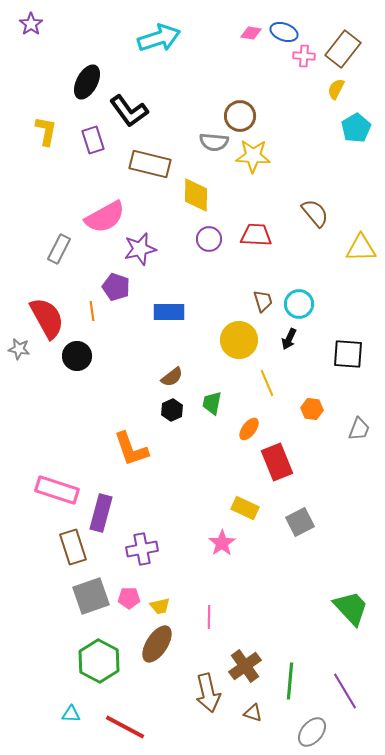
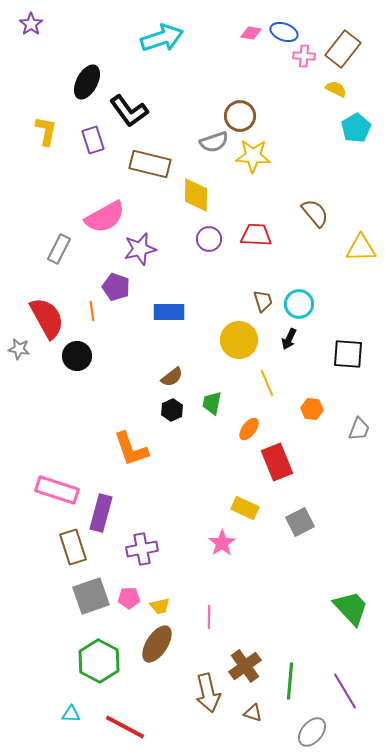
cyan arrow at (159, 38): moved 3 px right
yellow semicircle at (336, 89): rotated 90 degrees clockwise
gray semicircle at (214, 142): rotated 24 degrees counterclockwise
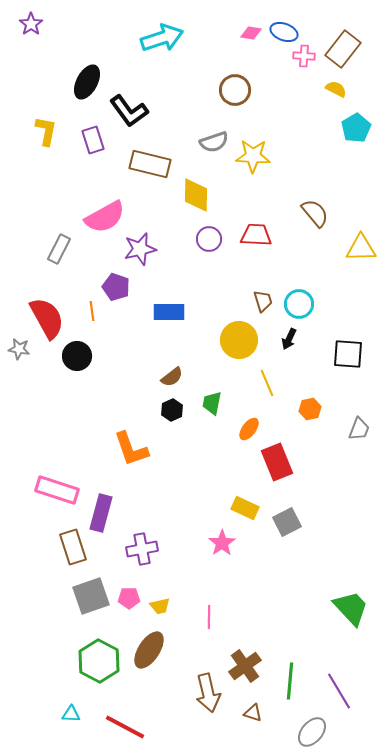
brown circle at (240, 116): moved 5 px left, 26 px up
orange hexagon at (312, 409): moved 2 px left; rotated 20 degrees counterclockwise
gray square at (300, 522): moved 13 px left
brown ellipse at (157, 644): moved 8 px left, 6 px down
purple line at (345, 691): moved 6 px left
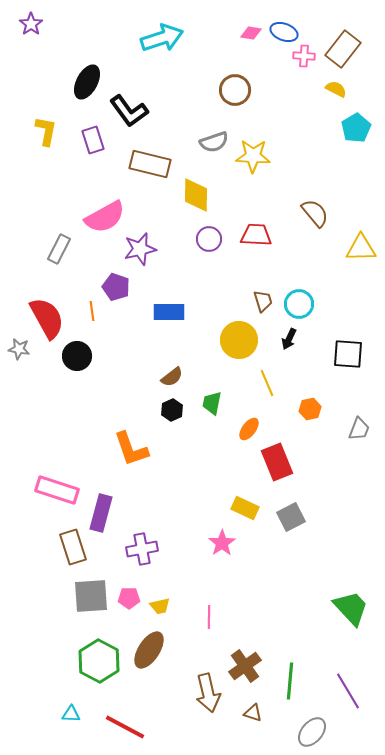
gray square at (287, 522): moved 4 px right, 5 px up
gray square at (91, 596): rotated 15 degrees clockwise
purple line at (339, 691): moved 9 px right
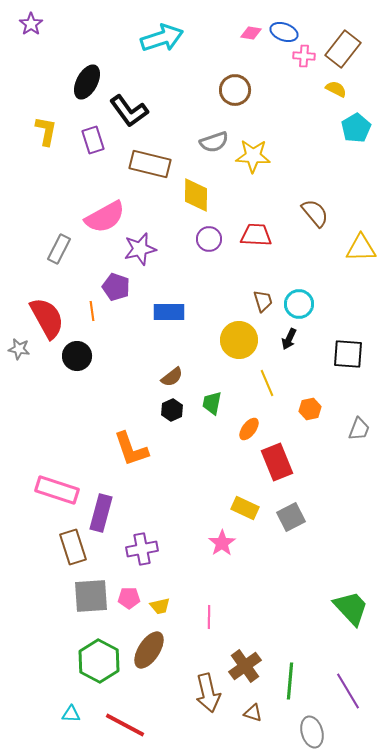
red line at (125, 727): moved 2 px up
gray ellipse at (312, 732): rotated 56 degrees counterclockwise
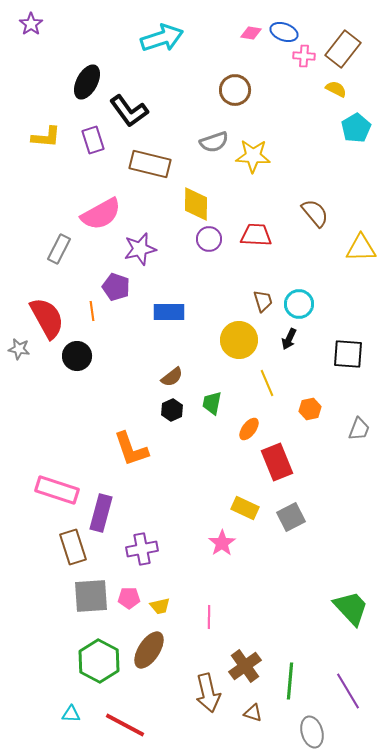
yellow L-shape at (46, 131): moved 6 px down; rotated 84 degrees clockwise
yellow diamond at (196, 195): moved 9 px down
pink semicircle at (105, 217): moved 4 px left, 3 px up
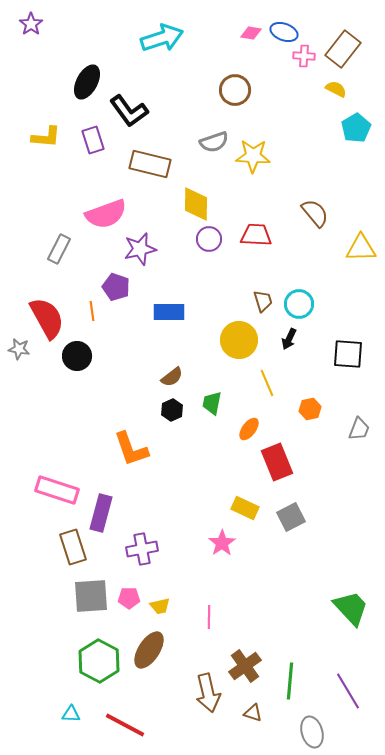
pink semicircle at (101, 214): moved 5 px right; rotated 9 degrees clockwise
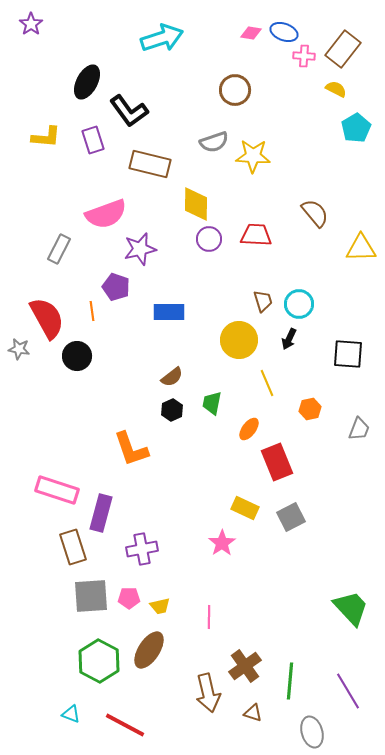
cyan triangle at (71, 714): rotated 18 degrees clockwise
